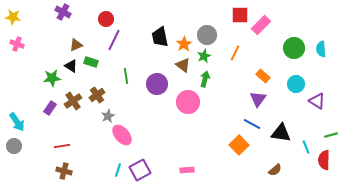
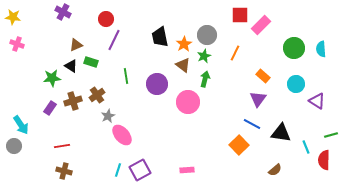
brown cross at (73, 101): rotated 18 degrees clockwise
cyan arrow at (17, 122): moved 4 px right, 3 px down
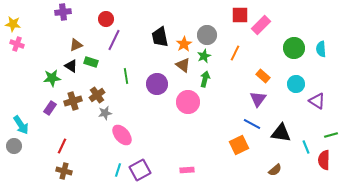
purple cross at (63, 12): rotated 35 degrees counterclockwise
yellow star at (13, 17): moved 7 px down
gray star at (108, 116): moved 3 px left, 3 px up; rotated 16 degrees clockwise
orange square at (239, 145): rotated 18 degrees clockwise
red line at (62, 146): rotated 56 degrees counterclockwise
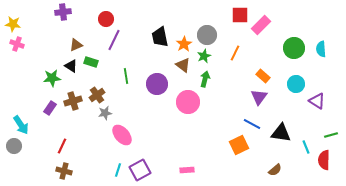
purple triangle at (258, 99): moved 1 px right, 2 px up
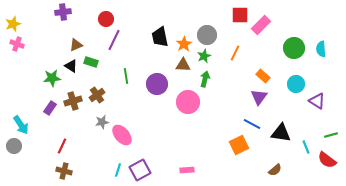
yellow star at (13, 24): rotated 28 degrees counterclockwise
brown triangle at (183, 65): rotated 35 degrees counterclockwise
gray star at (105, 113): moved 3 px left, 9 px down
red semicircle at (324, 160): moved 3 px right; rotated 54 degrees counterclockwise
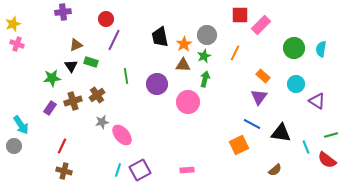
cyan semicircle at (321, 49): rotated 14 degrees clockwise
black triangle at (71, 66): rotated 24 degrees clockwise
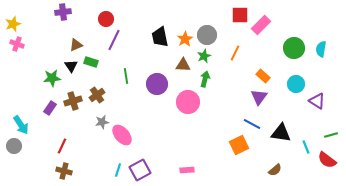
orange star at (184, 44): moved 1 px right, 5 px up
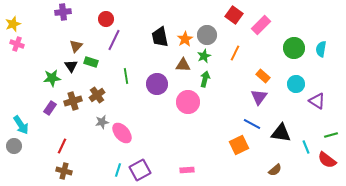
red square at (240, 15): moved 6 px left; rotated 36 degrees clockwise
brown triangle at (76, 45): moved 1 px down; rotated 24 degrees counterclockwise
pink ellipse at (122, 135): moved 2 px up
